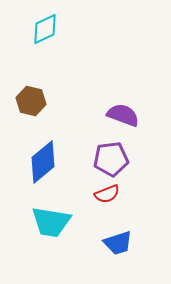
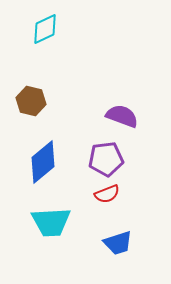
purple semicircle: moved 1 px left, 1 px down
purple pentagon: moved 5 px left
cyan trapezoid: rotated 12 degrees counterclockwise
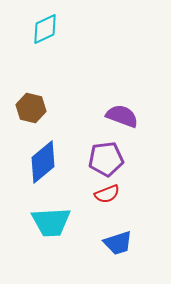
brown hexagon: moved 7 px down
